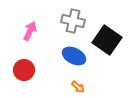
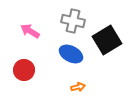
pink arrow: rotated 84 degrees counterclockwise
black square: rotated 24 degrees clockwise
blue ellipse: moved 3 px left, 2 px up
orange arrow: rotated 56 degrees counterclockwise
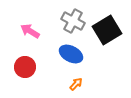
gray cross: rotated 15 degrees clockwise
black square: moved 10 px up
red circle: moved 1 px right, 3 px up
orange arrow: moved 2 px left, 3 px up; rotated 32 degrees counterclockwise
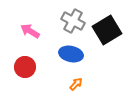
blue ellipse: rotated 15 degrees counterclockwise
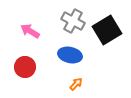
blue ellipse: moved 1 px left, 1 px down
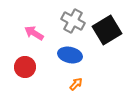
pink arrow: moved 4 px right, 2 px down
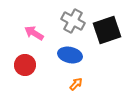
black square: rotated 12 degrees clockwise
red circle: moved 2 px up
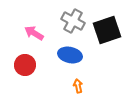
orange arrow: moved 2 px right, 2 px down; rotated 56 degrees counterclockwise
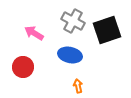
red circle: moved 2 px left, 2 px down
